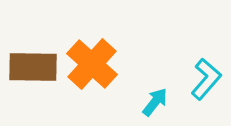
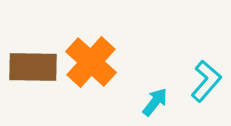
orange cross: moved 1 px left, 2 px up
cyan L-shape: moved 2 px down
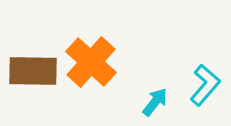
brown rectangle: moved 4 px down
cyan L-shape: moved 1 px left, 4 px down
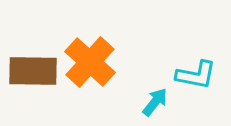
orange cross: moved 1 px left
cyan L-shape: moved 9 px left, 10 px up; rotated 60 degrees clockwise
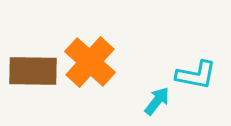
cyan arrow: moved 2 px right, 1 px up
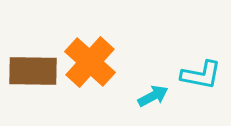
cyan L-shape: moved 5 px right
cyan arrow: moved 4 px left, 5 px up; rotated 24 degrees clockwise
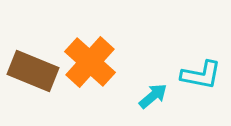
brown rectangle: rotated 21 degrees clockwise
cyan arrow: rotated 12 degrees counterclockwise
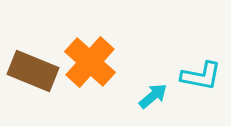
cyan L-shape: moved 1 px down
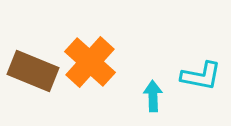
cyan arrow: rotated 52 degrees counterclockwise
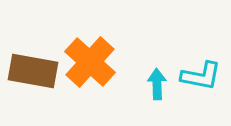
brown rectangle: rotated 12 degrees counterclockwise
cyan arrow: moved 4 px right, 12 px up
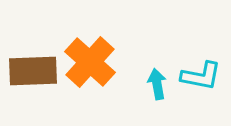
brown rectangle: rotated 12 degrees counterclockwise
cyan arrow: rotated 8 degrees counterclockwise
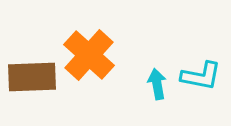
orange cross: moved 1 px left, 7 px up
brown rectangle: moved 1 px left, 6 px down
